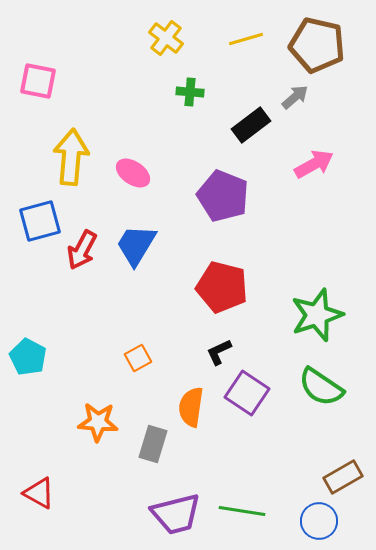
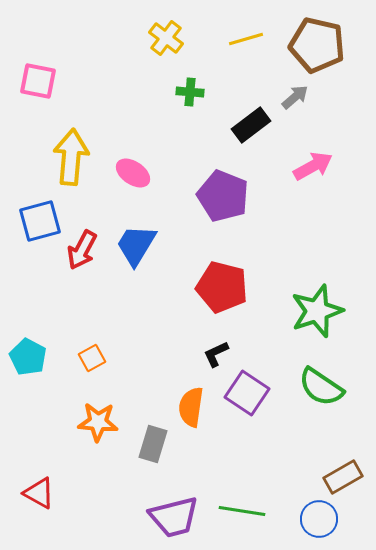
pink arrow: moved 1 px left, 2 px down
green star: moved 4 px up
black L-shape: moved 3 px left, 2 px down
orange square: moved 46 px left
purple trapezoid: moved 2 px left, 3 px down
blue circle: moved 2 px up
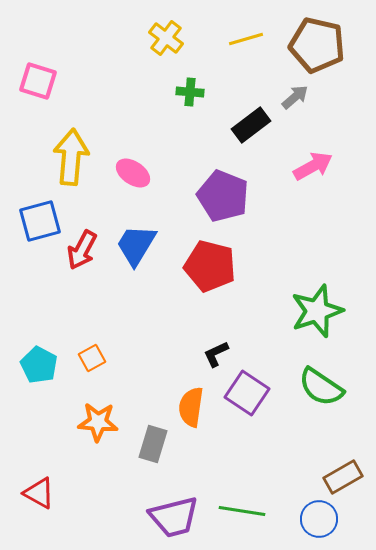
pink square: rotated 6 degrees clockwise
red pentagon: moved 12 px left, 21 px up
cyan pentagon: moved 11 px right, 8 px down
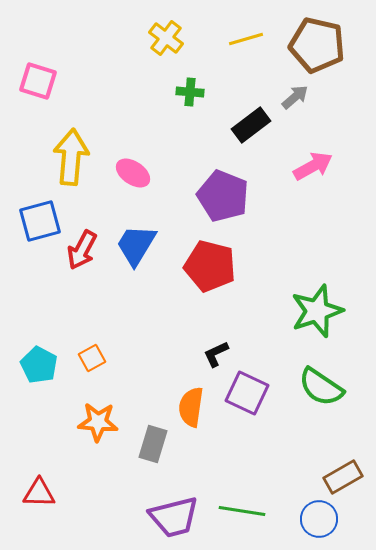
purple square: rotated 9 degrees counterclockwise
red triangle: rotated 28 degrees counterclockwise
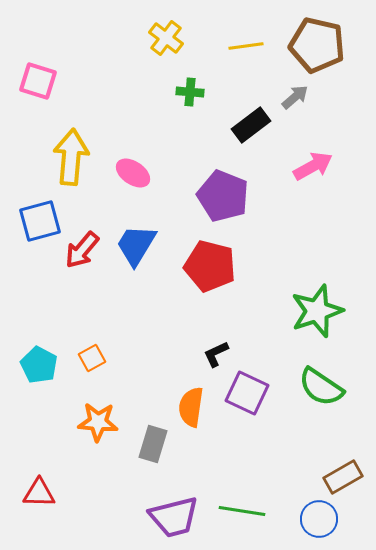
yellow line: moved 7 px down; rotated 8 degrees clockwise
red arrow: rotated 12 degrees clockwise
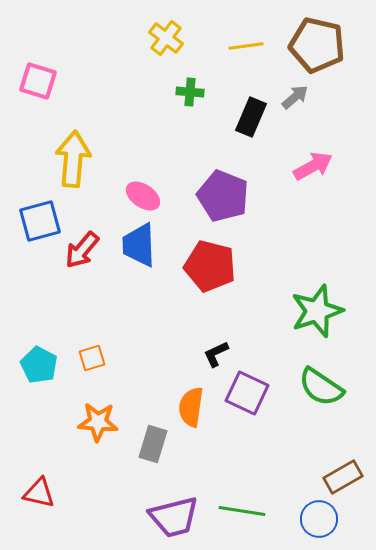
black rectangle: moved 8 px up; rotated 30 degrees counterclockwise
yellow arrow: moved 2 px right, 2 px down
pink ellipse: moved 10 px right, 23 px down
blue trapezoid: moved 3 px right; rotated 33 degrees counterclockwise
orange square: rotated 12 degrees clockwise
red triangle: rotated 12 degrees clockwise
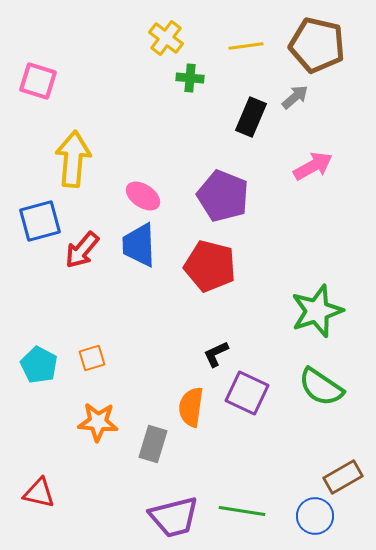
green cross: moved 14 px up
blue circle: moved 4 px left, 3 px up
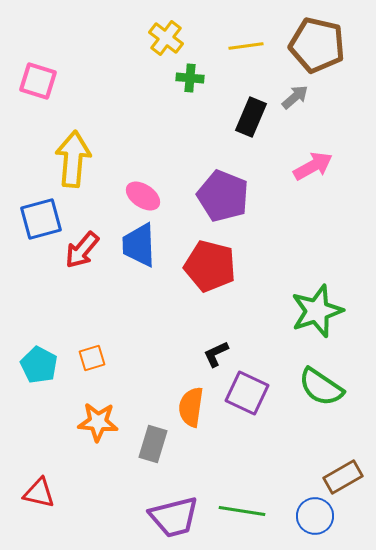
blue square: moved 1 px right, 2 px up
